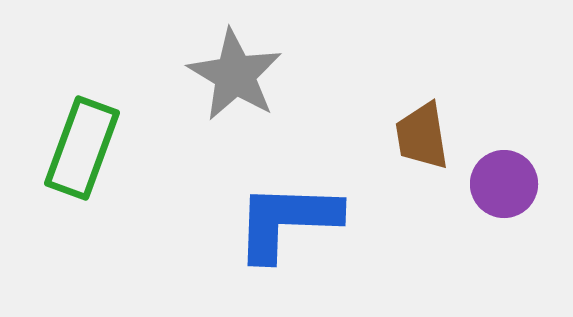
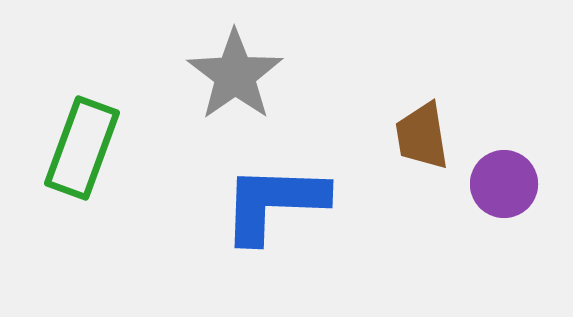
gray star: rotated 6 degrees clockwise
blue L-shape: moved 13 px left, 18 px up
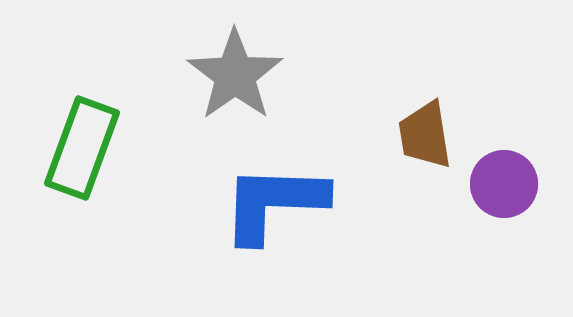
brown trapezoid: moved 3 px right, 1 px up
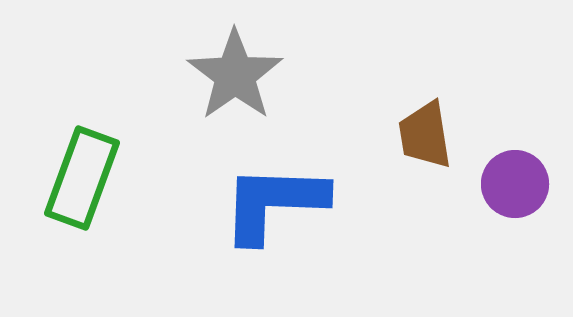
green rectangle: moved 30 px down
purple circle: moved 11 px right
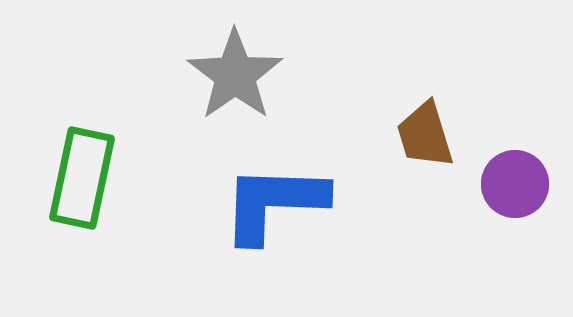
brown trapezoid: rotated 8 degrees counterclockwise
green rectangle: rotated 8 degrees counterclockwise
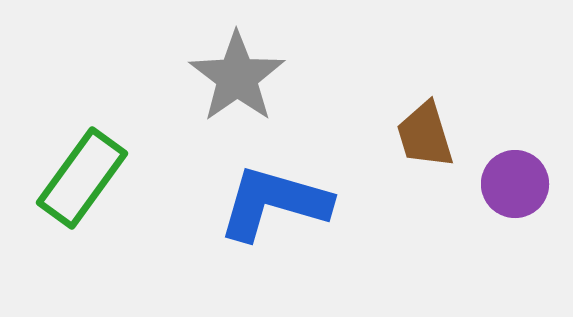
gray star: moved 2 px right, 2 px down
green rectangle: rotated 24 degrees clockwise
blue L-shape: rotated 14 degrees clockwise
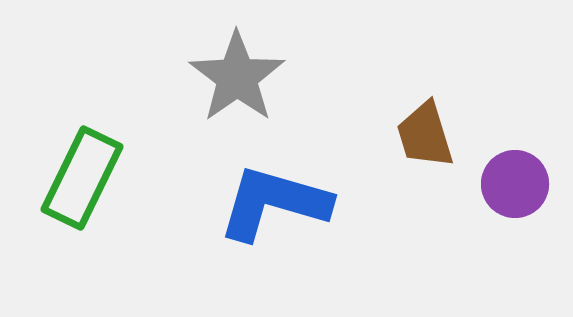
green rectangle: rotated 10 degrees counterclockwise
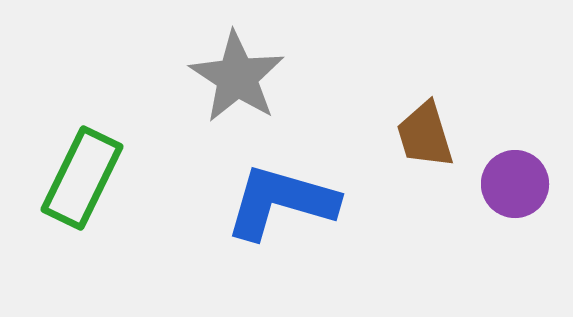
gray star: rotated 4 degrees counterclockwise
blue L-shape: moved 7 px right, 1 px up
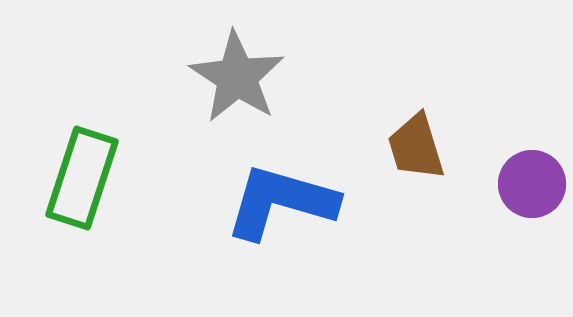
brown trapezoid: moved 9 px left, 12 px down
green rectangle: rotated 8 degrees counterclockwise
purple circle: moved 17 px right
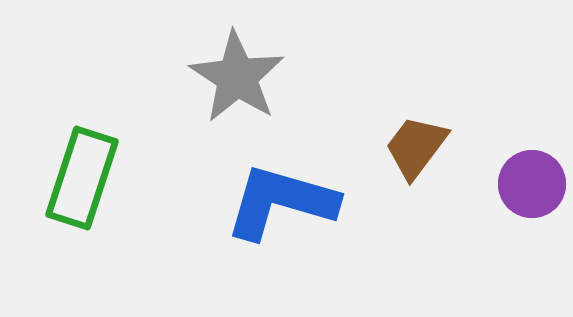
brown trapezoid: rotated 54 degrees clockwise
